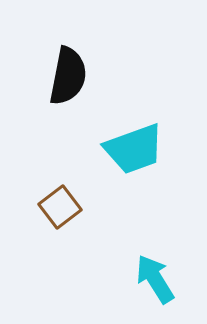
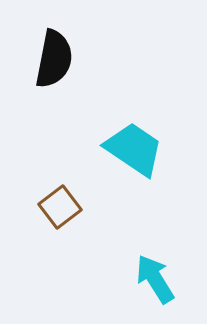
black semicircle: moved 14 px left, 17 px up
cyan trapezoid: rotated 126 degrees counterclockwise
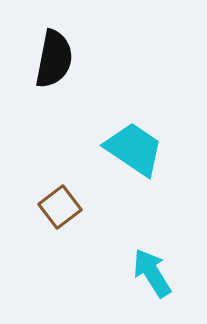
cyan arrow: moved 3 px left, 6 px up
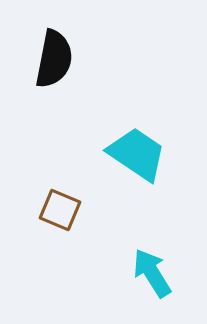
cyan trapezoid: moved 3 px right, 5 px down
brown square: moved 3 px down; rotated 30 degrees counterclockwise
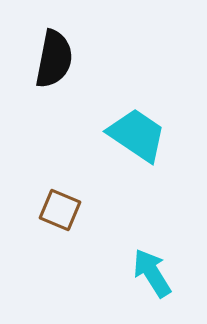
cyan trapezoid: moved 19 px up
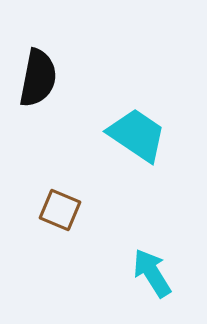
black semicircle: moved 16 px left, 19 px down
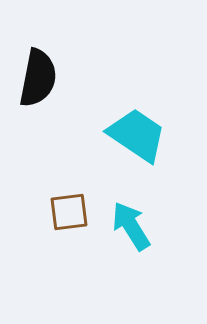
brown square: moved 9 px right, 2 px down; rotated 30 degrees counterclockwise
cyan arrow: moved 21 px left, 47 px up
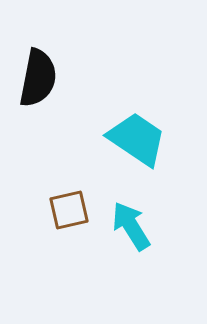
cyan trapezoid: moved 4 px down
brown square: moved 2 px up; rotated 6 degrees counterclockwise
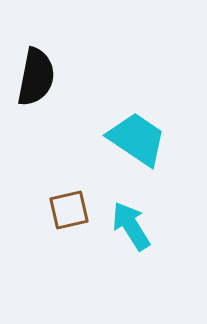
black semicircle: moved 2 px left, 1 px up
